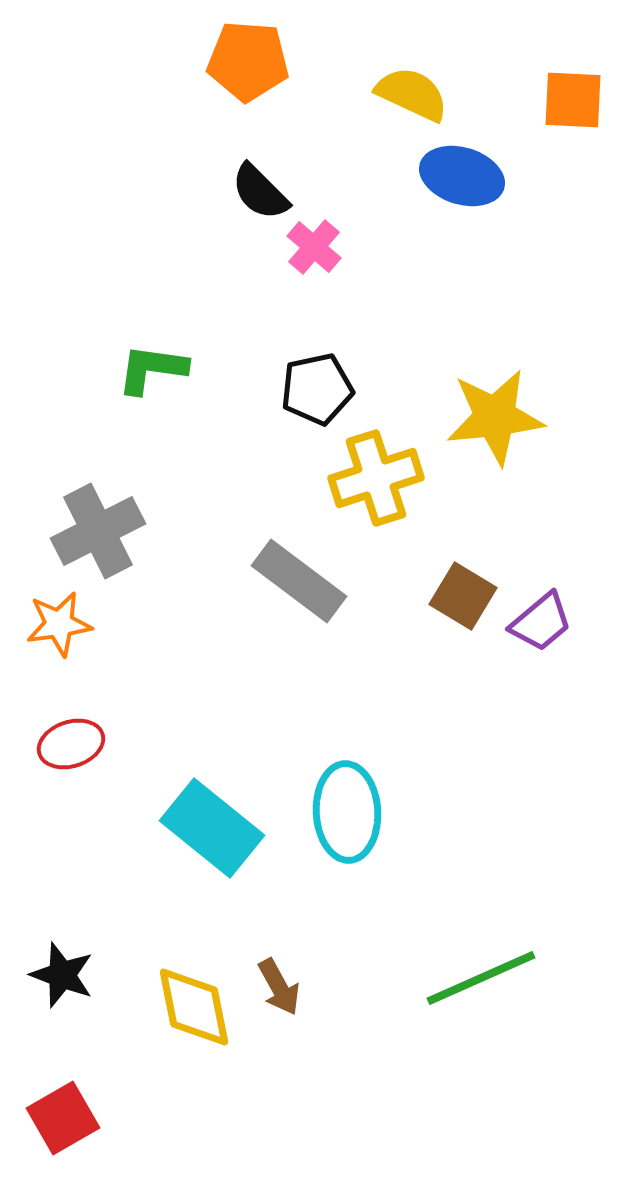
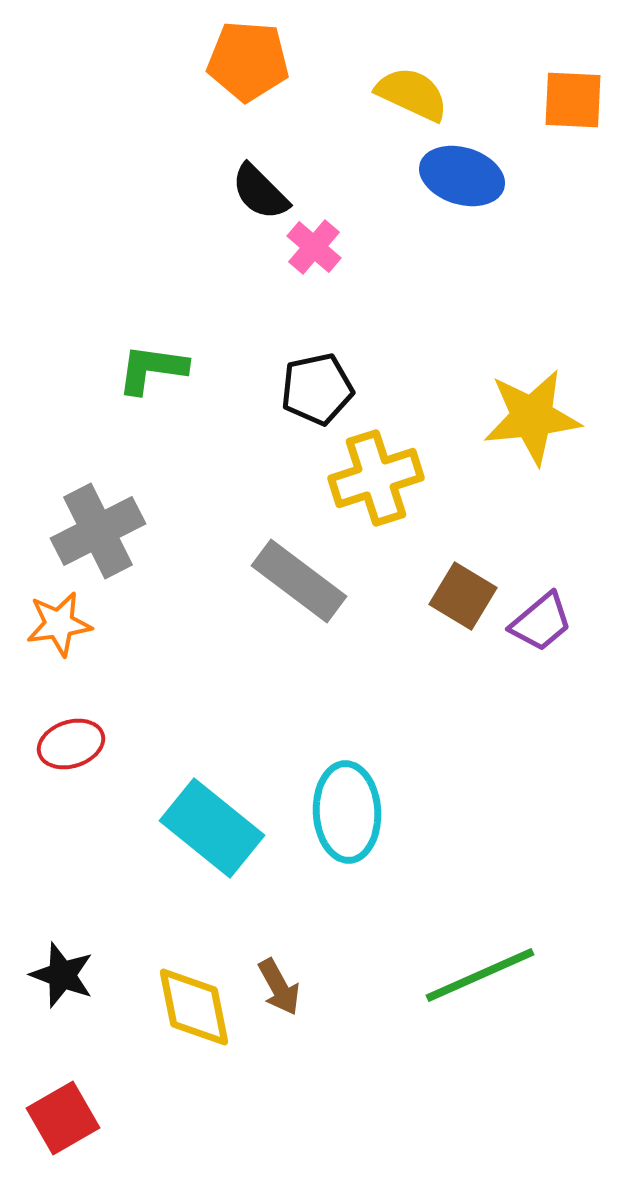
yellow star: moved 37 px right
green line: moved 1 px left, 3 px up
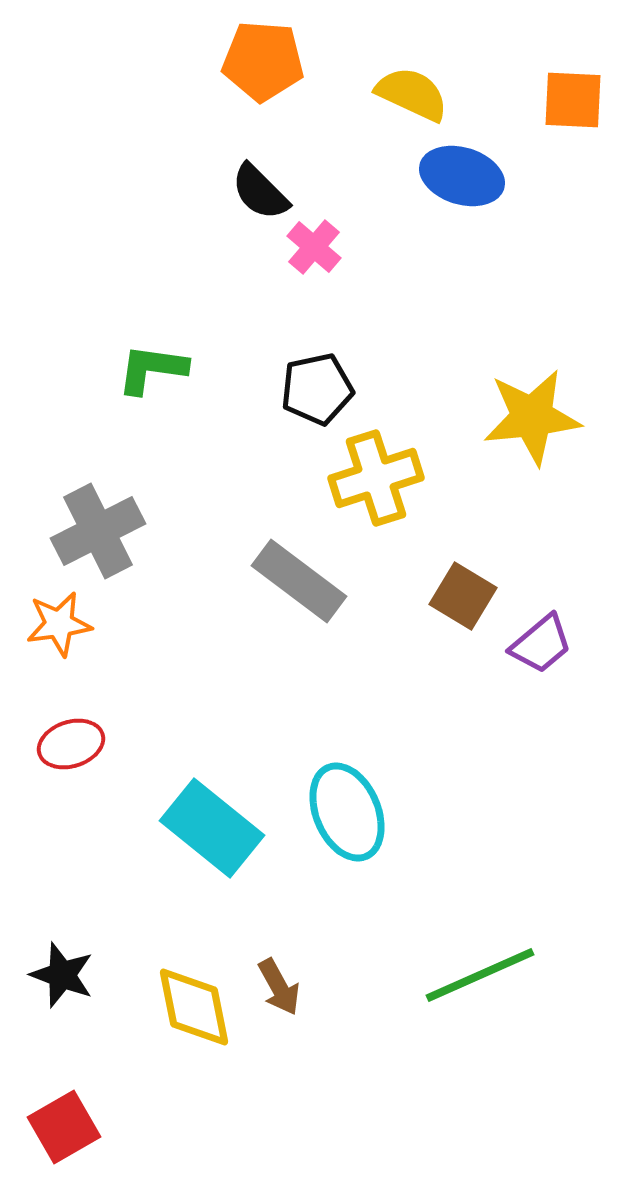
orange pentagon: moved 15 px right
purple trapezoid: moved 22 px down
cyan ellipse: rotated 20 degrees counterclockwise
red square: moved 1 px right, 9 px down
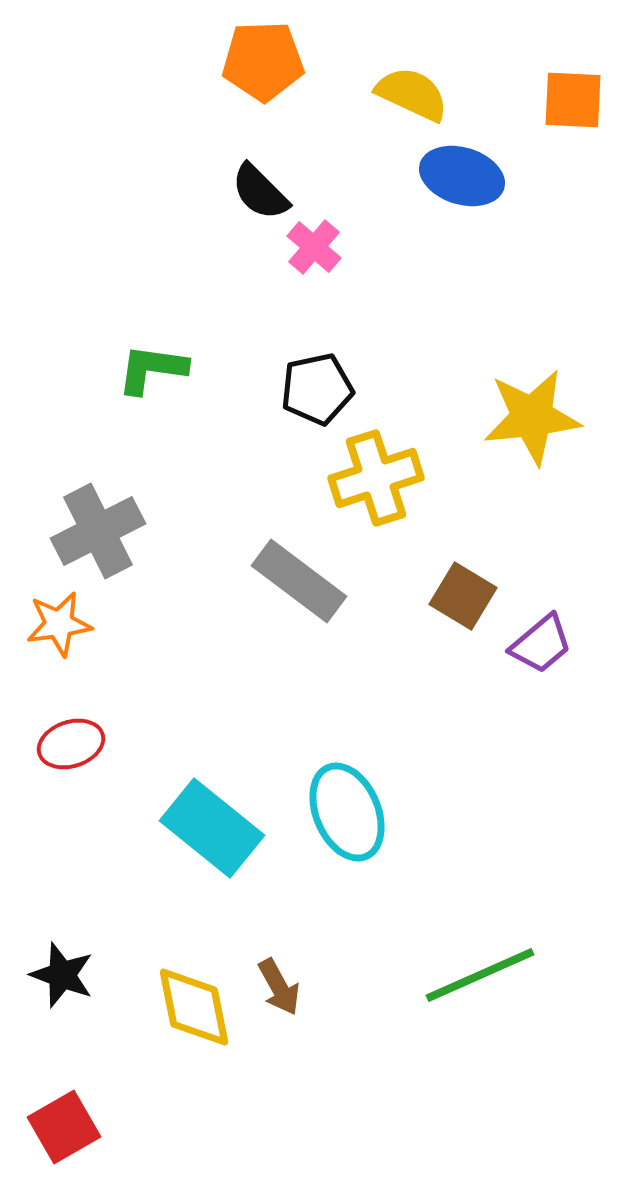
orange pentagon: rotated 6 degrees counterclockwise
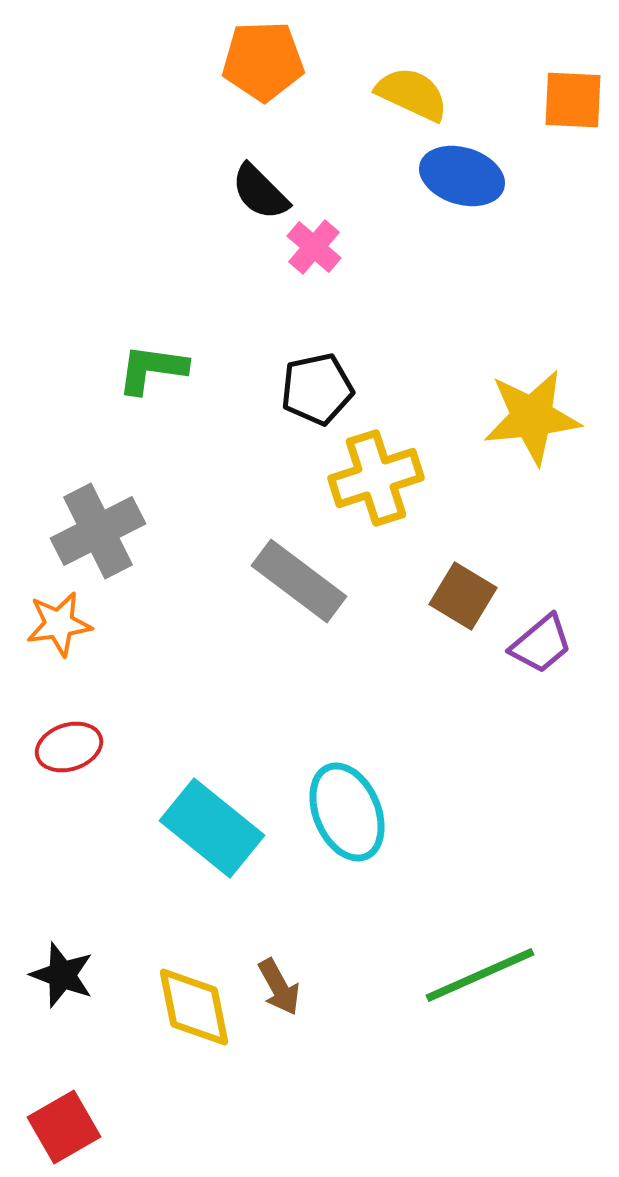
red ellipse: moved 2 px left, 3 px down
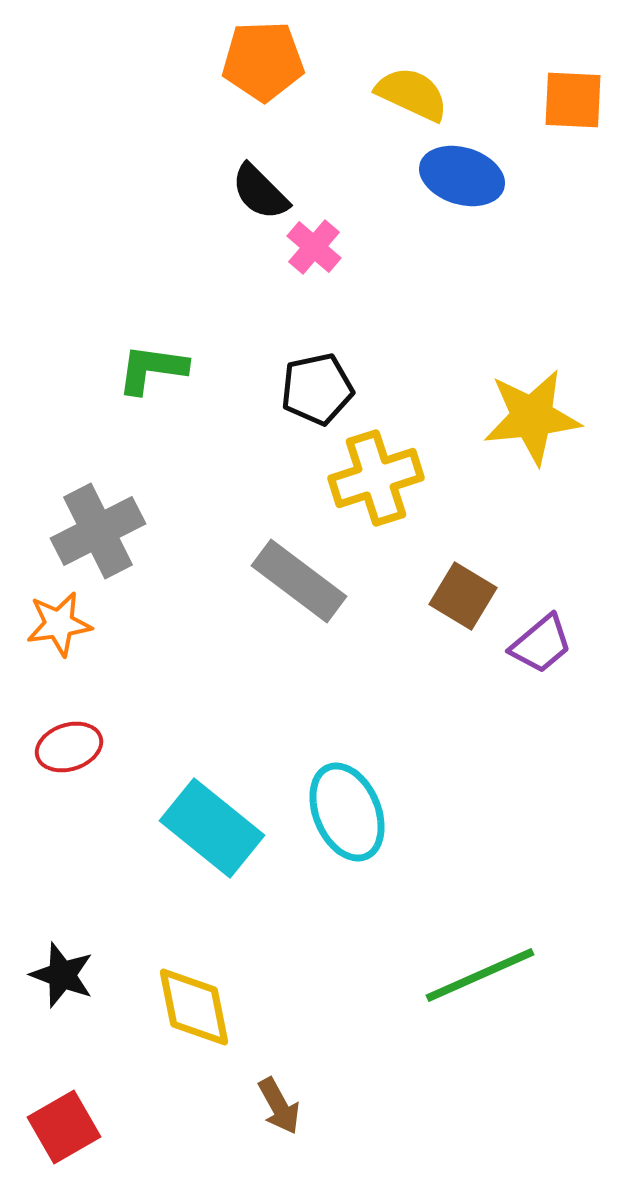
brown arrow: moved 119 px down
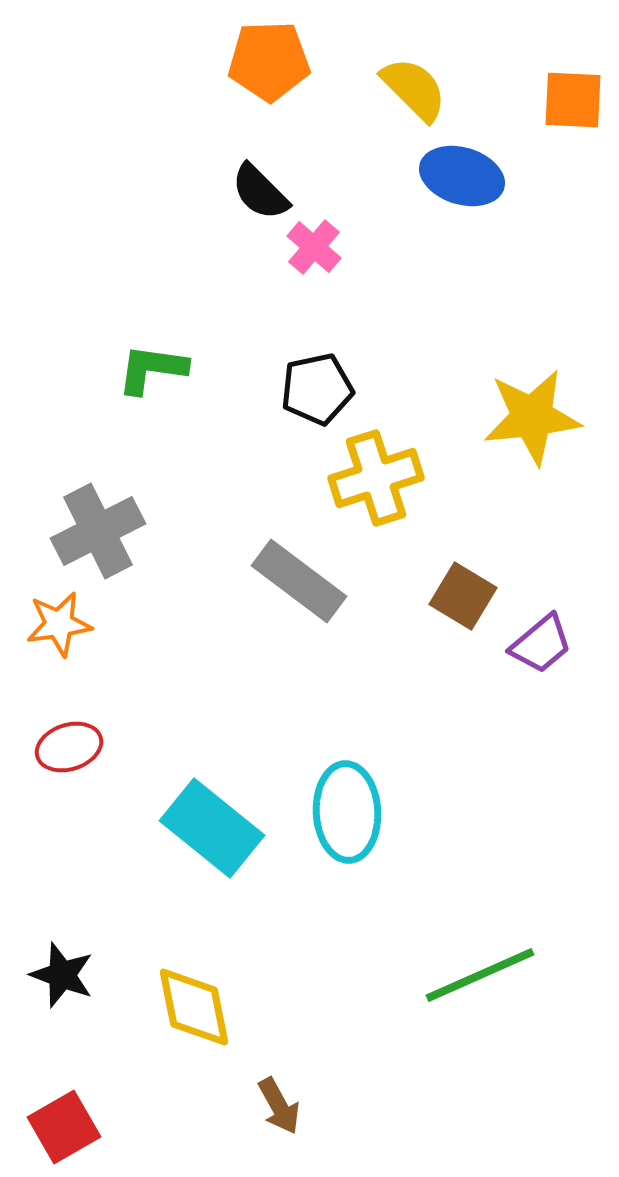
orange pentagon: moved 6 px right
yellow semicircle: moved 2 px right, 5 px up; rotated 20 degrees clockwise
cyan ellipse: rotated 20 degrees clockwise
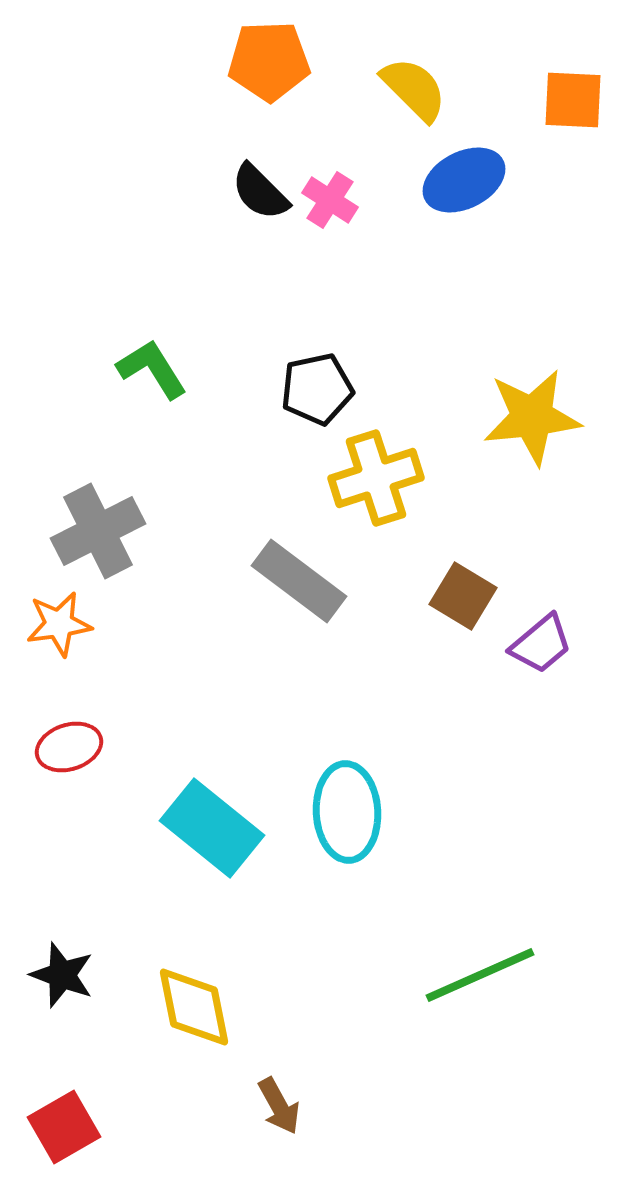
blue ellipse: moved 2 px right, 4 px down; rotated 44 degrees counterclockwise
pink cross: moved 16 px right, 47 px up; rotated 8 degrees counterclockwise
green L-shape: rotated 50 degrees clockwise
